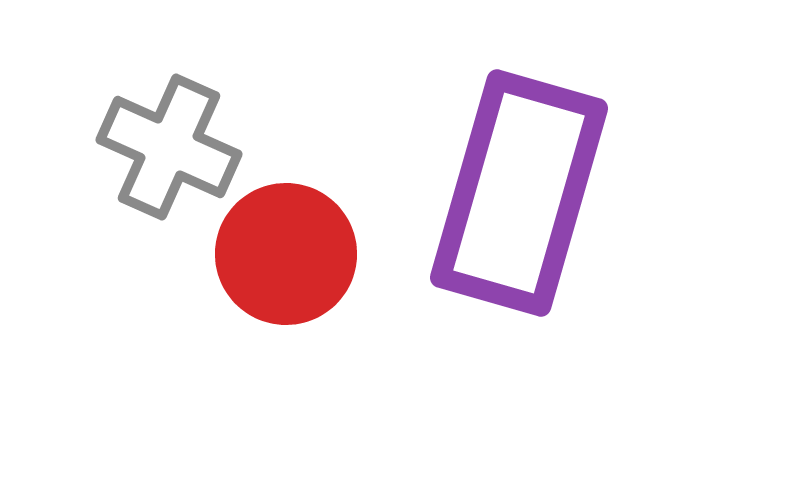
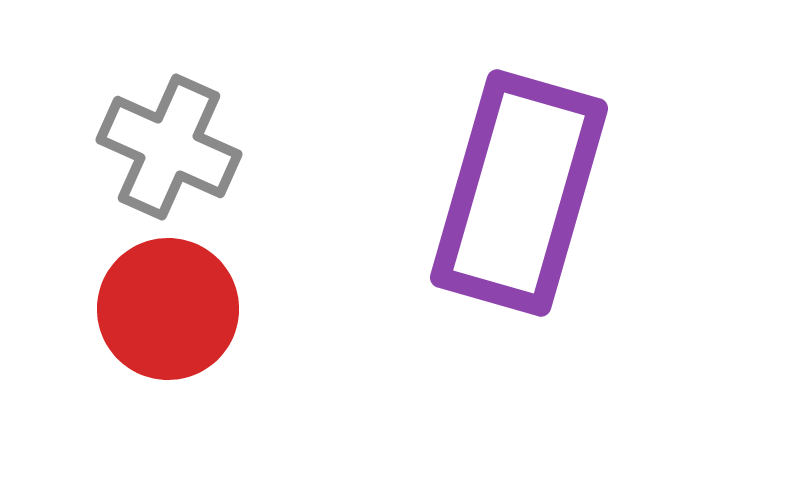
red circle: moved 118 px left, 55 px down
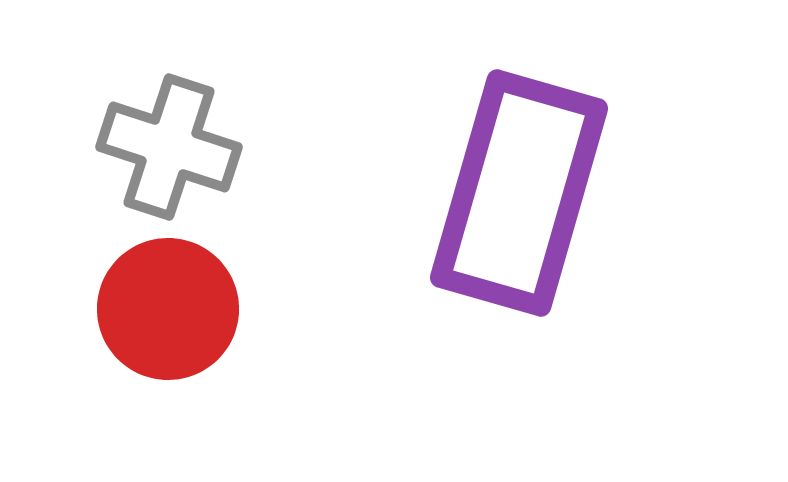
gray cross: rotated 6 degrees counterclockwise
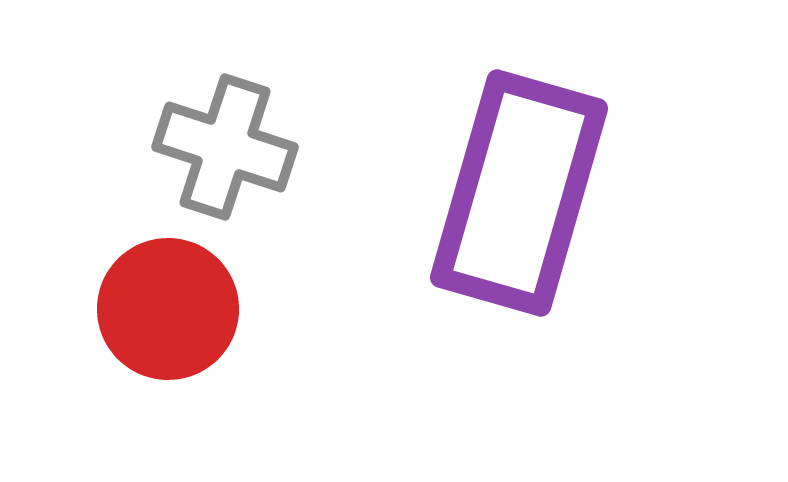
gray cross: moved 56 px right
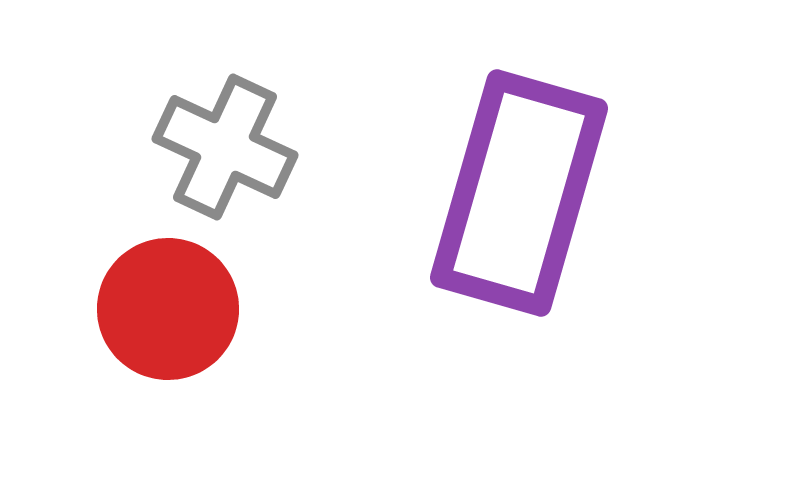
gray cross: rotated 7 degrees clockwise
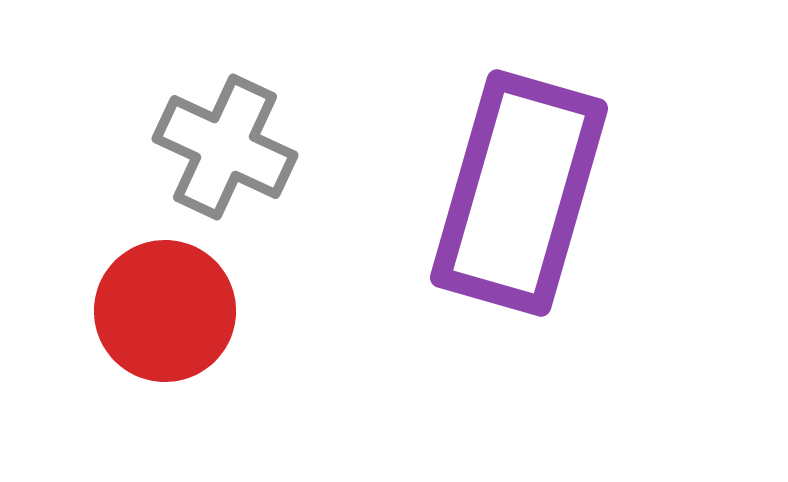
red circle: moved 3 px left, 2 px down
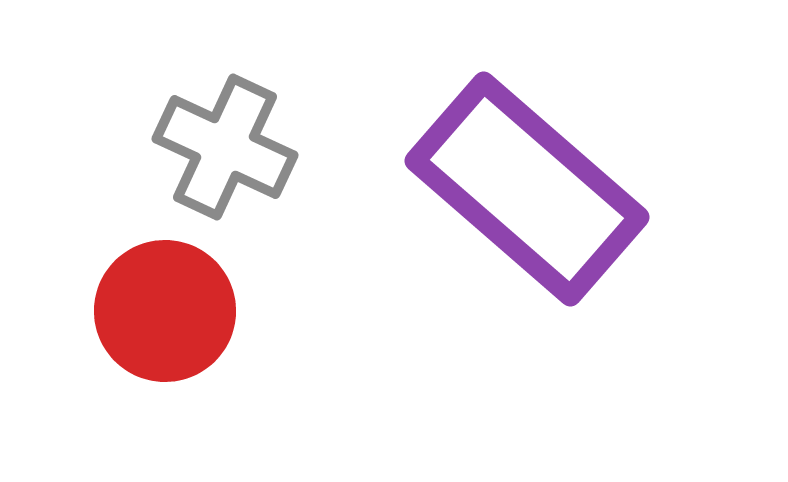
purple rectangle: moved 8 px right, 4 px up; rotated 65 degrees counterclockwise
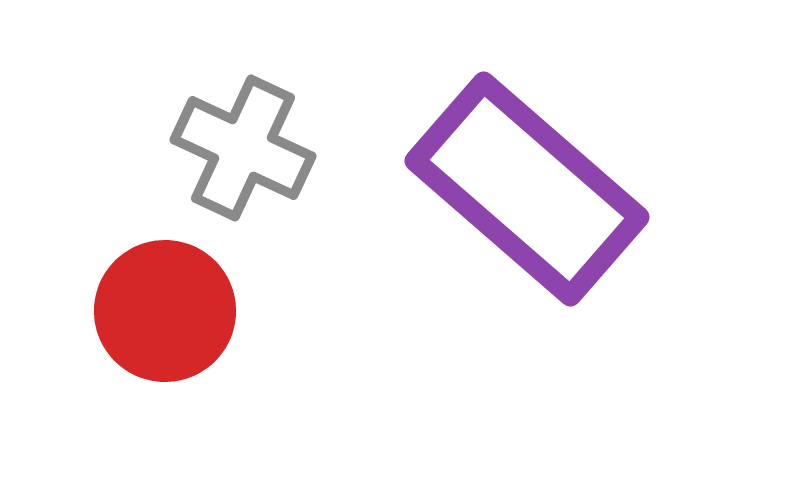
gray cross: moved 18 px right, 1 px down
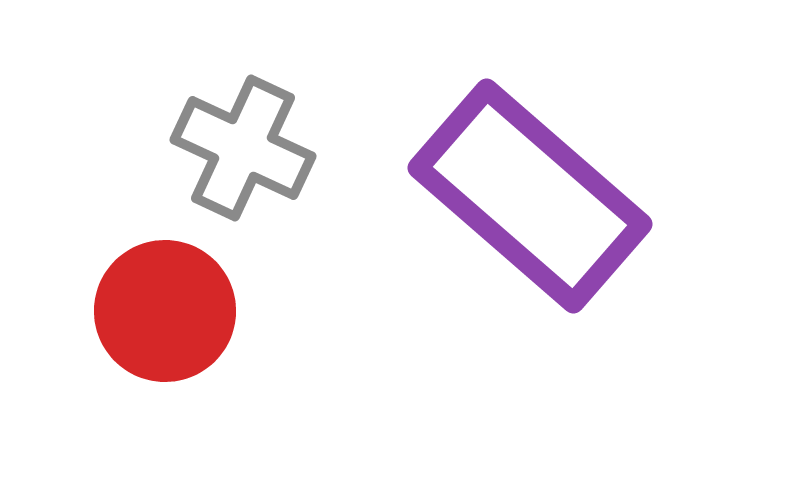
purple rectangle: moved 3 px right, 7 px down
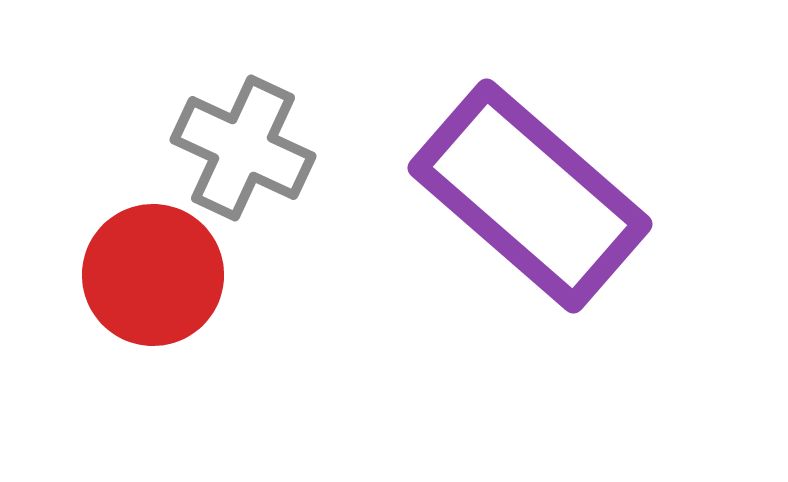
red circle: moved 12 px left, 36 px up
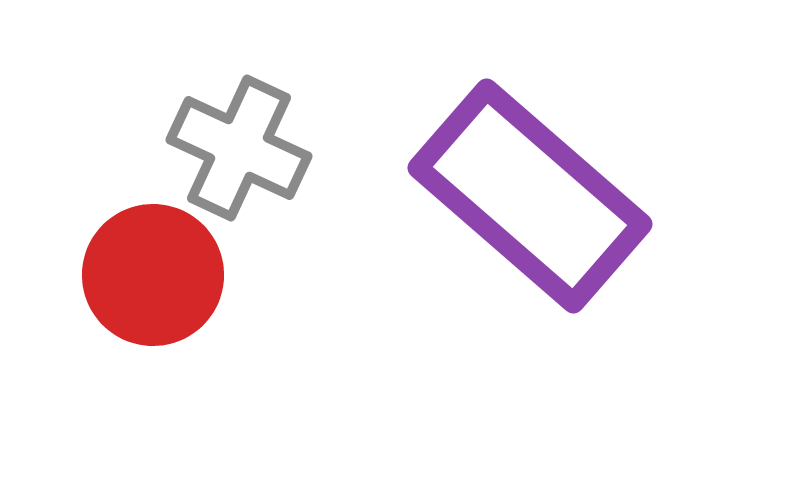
gray cross: moved 4 px left
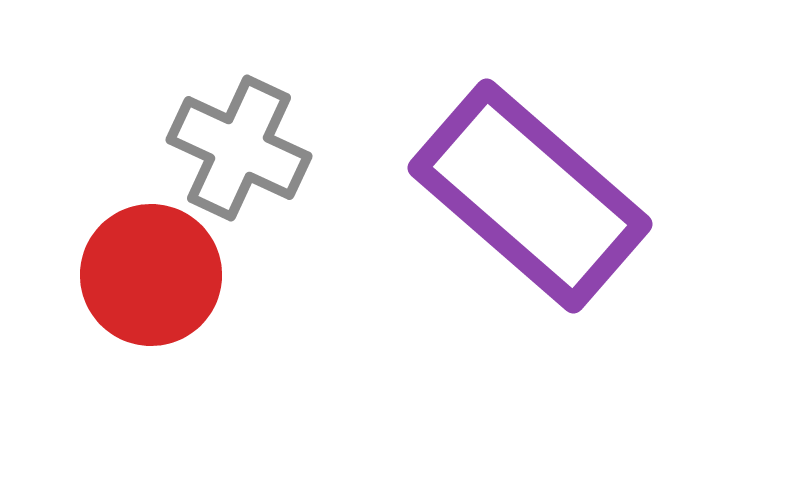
red circle: moved 2 px left
